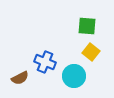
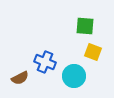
green square: moved 2 px left
yellow square: moved 2 px right; rotated 18 degrees counterclockwise
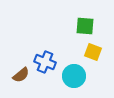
brown semicircle: moved 1 px right, 3 px up; rotated 12 degrees counterclockwise
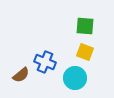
yellow square: moved 8 px left
cyan circle: moved 1 px right, 2 px down
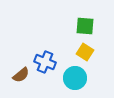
yellow square: rotated 12 degrees clockwise
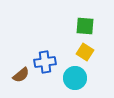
blue cross: rotated 30 degrees counterclockwise
